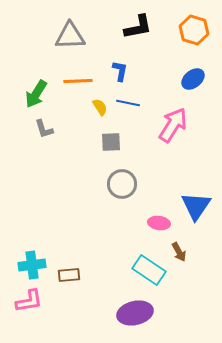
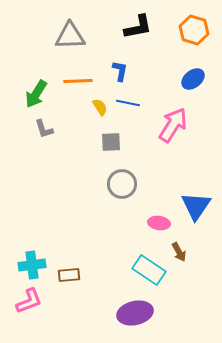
pink L-shape: rotated 12 degrees counterclockwise
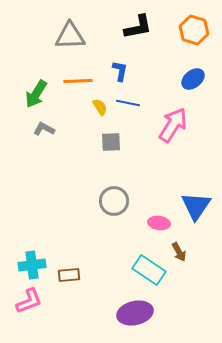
gray L-shape: rotated 135 degrees clockwise
gray circle: moved 8 px left, 17 px down
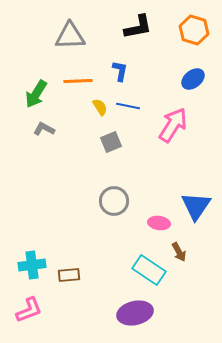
blue line: moved 3 px down
gray square: rotated 20 degrees counterclockwise
pink L-shape: moved 9 px down
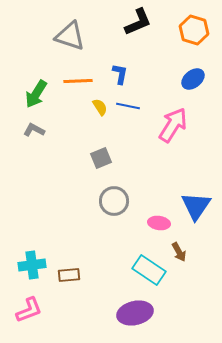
black L-shape: moved 5 px up; rotated 12 degrees counterclockwise
gray triangle: rotated 20 degrees clockwise
blue L-shape: moved 3 px down
gray L-shape: moved 10 px left, 1 px down
gray square: moved 10 px left, 16 px down
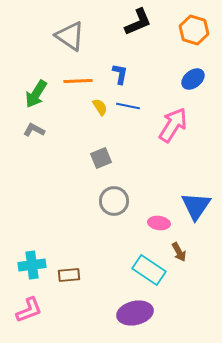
gray triangle: rotated 16 degrees clockwise
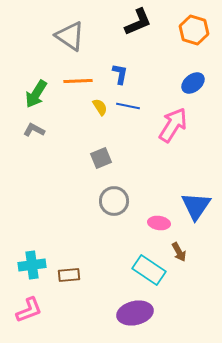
blue ellipse: moved 4 px down
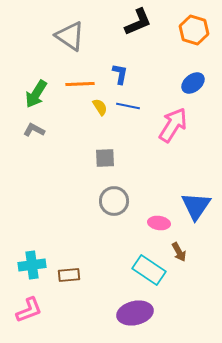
orange line: moved 2 px right, 3 px down
gray square: moved 4 px right; rotated 20 degrees clockwise
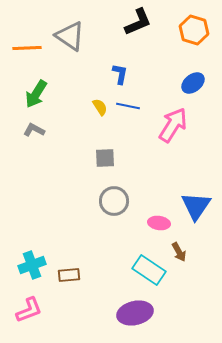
orange line: moved 53 px left, 36 px up
cyan cross: rotated 12 degrees counterclockwise
